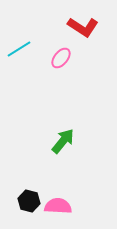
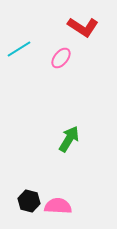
green arrow: moved 6 px right, 2 px up; rotated 8 degrees counterclockwise
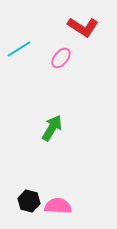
green arrow: moved 17 px left, 11 px up
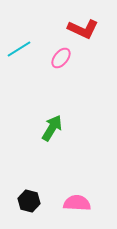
red L-shape: moved 2 px down; rotated 8 degrees counterclockwise
pink semicircle: moved 19 px right, 3 px up
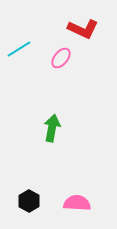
green arrow: rotated 20 degrees counterclockwise
black hexagon: rotated 15 degrees clockwise
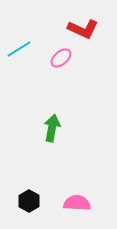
pink ellipse: rotated 10 degrees clockwise
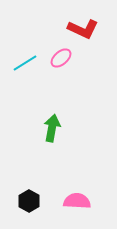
cyan line: moved 6 px right, 14 px down
pink semicircle: moved 2 px up
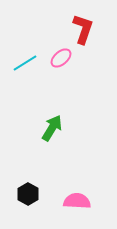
red L-shape: rotated 96 degrees counterclockwise
green arrow: rotated 20 degrees clockwise
black hexagon: moved 1 px left, 7 px up
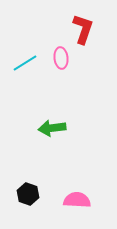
pink ellipse: rotated 55 degrees counterclockwise
green arrow: rotated 128 degrees counterclockwise
black hexagon: rotated 10 degrees counterclockwise
pink semicircle: moved 1 px up
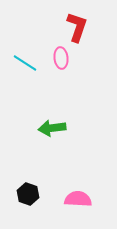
red L-shape: moved 6 px left, 2 px up
cyan line: rotated 65 degrees clockwise
pink semicircle: moved 1 px right, 1 px up
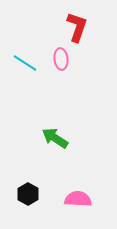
pink ellipse: moved 1 px down
green arrow: moved 3 px right, 10 px down; rotated 40 degrees clockwise
black hexagon: rotated 10 degrees clockwise
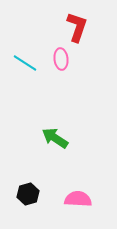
black hexagon: rotated 15 degrees clockwise
